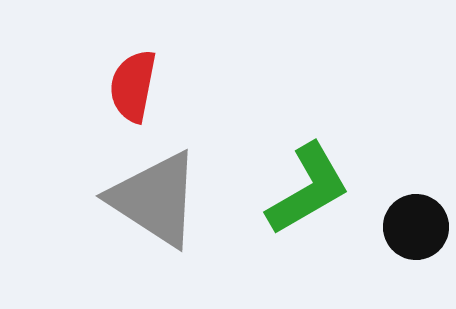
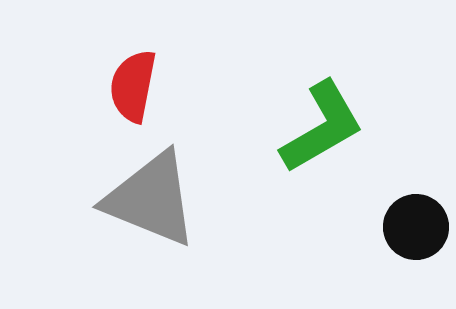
green L-shape: moved 14 px right, 62 px up
gray triangle: moved 4 px left; rotated 11 degrees counterclockwise
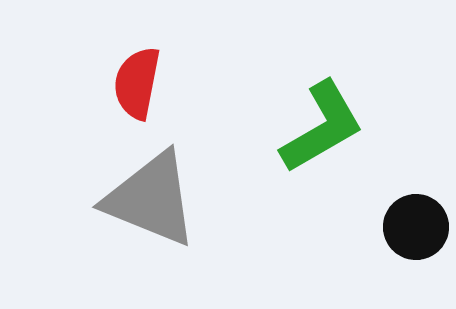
red semicircle: moved 4 px right, 3 px up
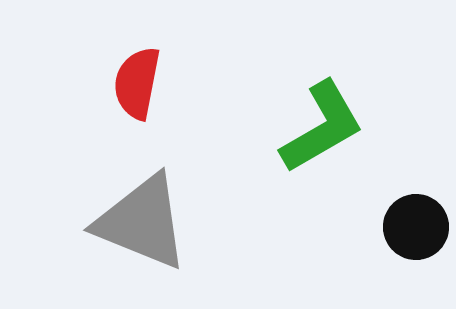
gray triangle: moved 9 px left, 23 px down
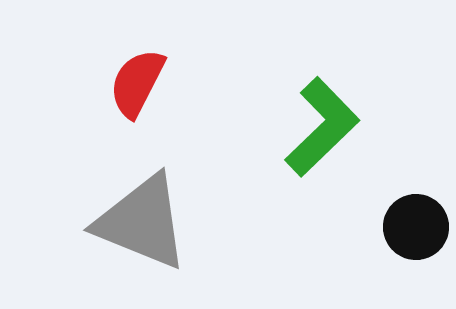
red semicircle: rotated 16 degrees clockwise
green L-shape: rotated 14 degrees counterclockwise
